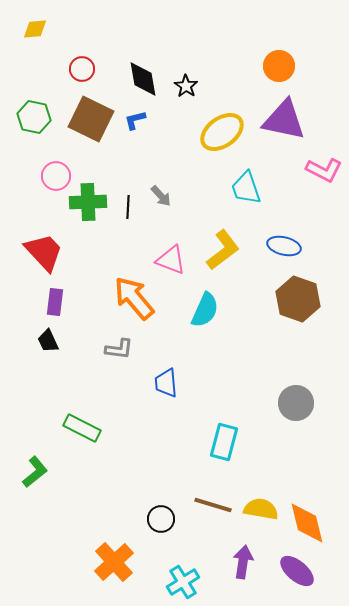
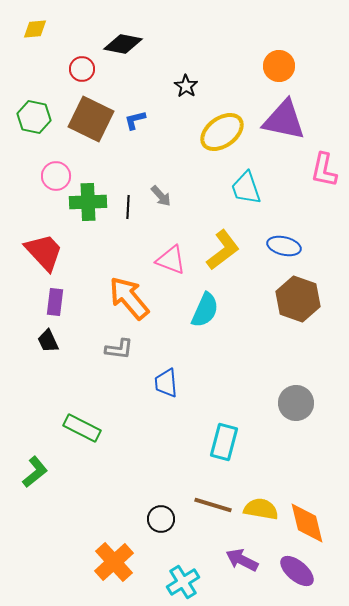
black diamond: moved 20 px left, 35 px up; rotated 69 degrees counterclockwise
pink L-shape: rotated 75 degrees clockwise
orange arrow: moved 5 px left
purple arrow: moved 1 px left, 2 px up; rotated 72 degrees counterclockwise
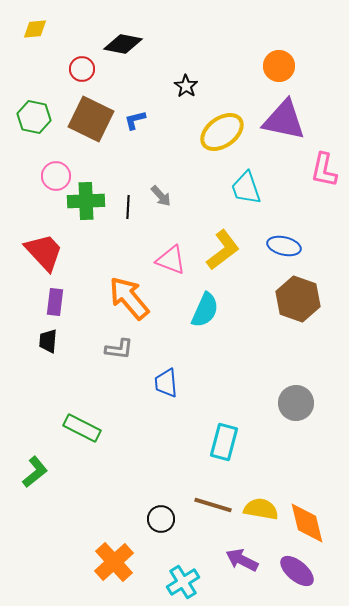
green cross: moved 2 px left, 1 px up
black trapezoid: rotated 30 degrees clockwise
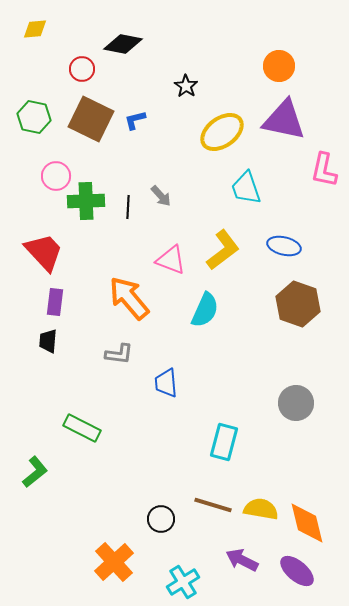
brown hexagon: moved 5 px down
gray L-shape: moved 5 px down
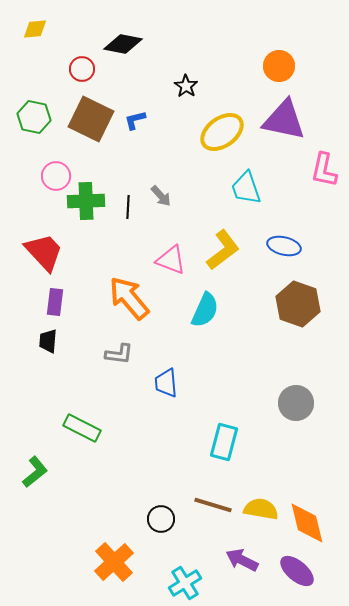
cyan cross: moved 2 px right, 1 px down
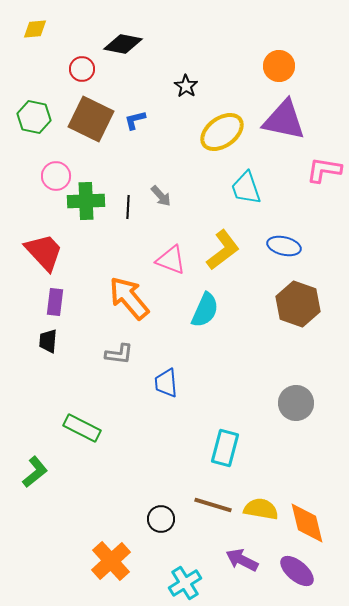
pink L-shape: rotated 87 degrees clockwise
cyan rectangle: moved 1 px right, 6 px down
orange cross: moved 3 px left, 1 px up
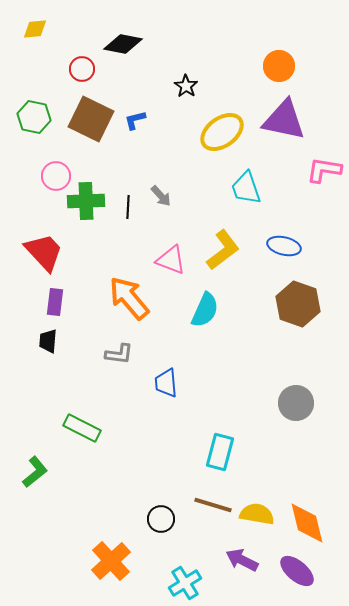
cyan rectangle: moved 5 px left, 4 px down
yellow semicircle: moved 4 px left, 5 px down
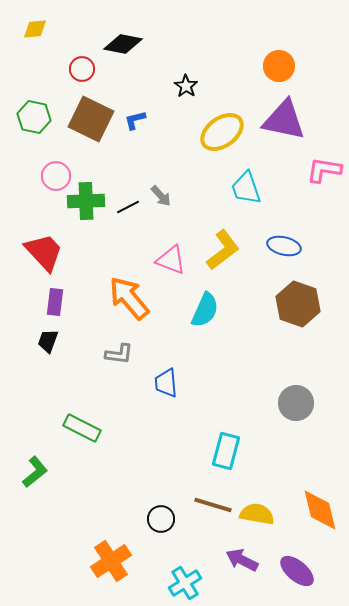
black line: rotated 60 degrees clockwise
black trapezoid: rotated 15 degrees clockwise
cyan rectangle: moved 6 px right, 1 px up
orange diamond: moved 13 px right, 13 px up
orange cross: rotated 9 degrees clockwise
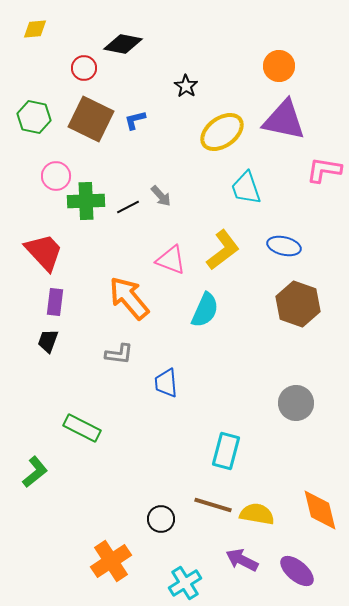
red circle: moved 2 px right, 1 px up
